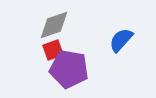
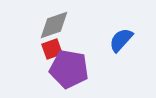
red square: moved 1 px left, 1 px up
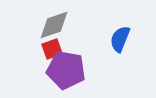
blue semicircle: moved 1 px left, 1 px up; rotated 20 degrees counterclockwise
purple pentagon: moved 3 px left, 1 px down
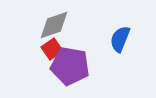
red square: rotated 15 degrees counterclockwise
purple pentagon: moved 4 px right, 4 px up
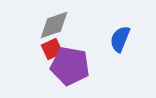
red square: rotated 10 degrees clockwise
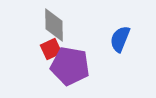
gray diamond: rotated 72 degrees counterclockwise
red square: moved 1 px left
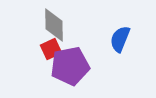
purple pentagon: rotated 21 degrees counterclockwise
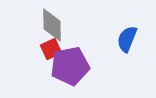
gray diamond: moved 2 px left
blue semicircle: moved 7 px right
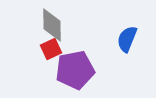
purple pentagon: moved 5 px right, 4 px down
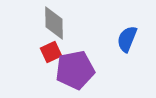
gray diamond: moved 2 px right, 2 px up
red square: moved 3 px down
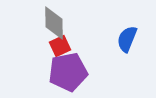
red square: moved 9 px right, 6 px up
purple pentagon: moved 7 px left, 2 px down
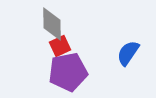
gray diamond: moved 2 px left, 1 px down
blue semicircle: moved 1 px right, 14 px down; rotated 12 degrees clockwise
